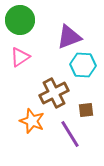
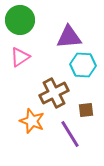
purple triangle: rotated 16 degrees clockwise
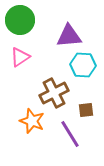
purple triangle: moved 1 px up
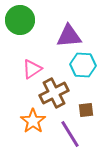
pink triangle: moved 12 px right, 12 px down
orange star: moved 1 px right; rotated 15 degrees clockwise
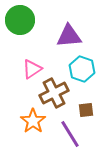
cyan hexagon: moved 1 px left, 4 px down; rotated 15 degrees clockwise
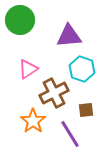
pink triangle: moved 4 px left
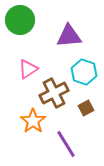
cyan hexagon: moved 2 px right, 3 px down
brown square: moved 2 px up; rotated 21 degrees counterclockwise
purple line: moved 4 px left, 10 px down
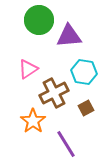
green circle: moved 19 px right
cyan hexagon: rotated 10 degrees counterclockwise
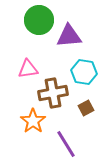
pink triangle: rotated 25 degrees clockwise
brown cross: moved 1 px left; rotated 16 degrees clockwise
